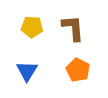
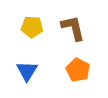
brown L-shape: rotated 8 degrees counterclockwise
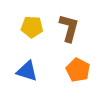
brown L-shape: moved 4 px left; rotated 28 degrees clockwise
blue triangle: rotated 45 degrees counterclockwise
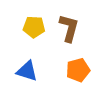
yellow pentagon: moved 2 px right
orange pentagon: rotated 30 degrees clockwise
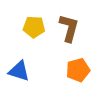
blue triangle: moved 8 px left
